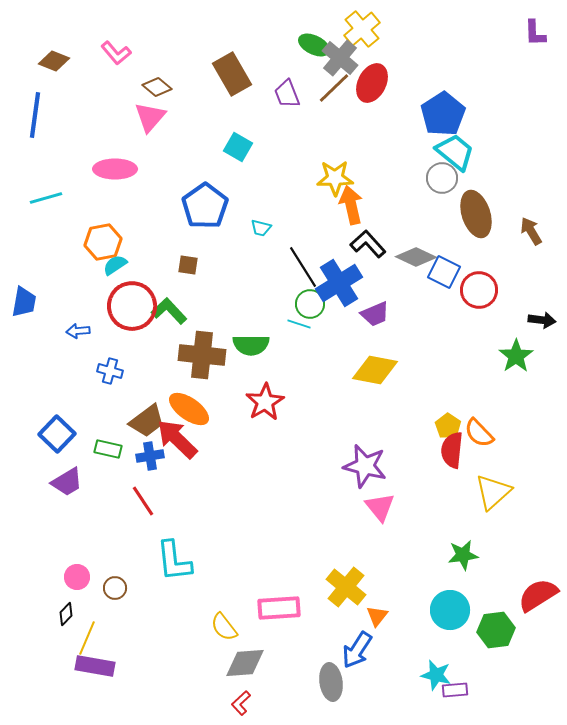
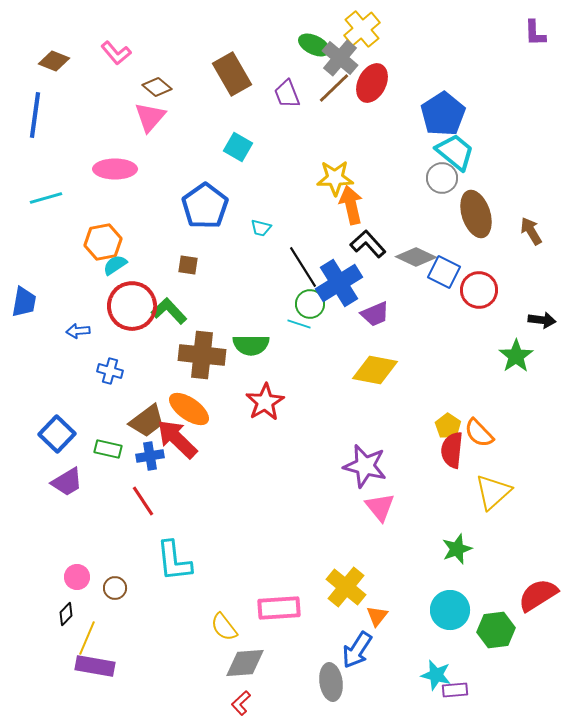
green star at (463, 555): moved 6 px left, 6 px up; rotated 12 degrees counterclockwise
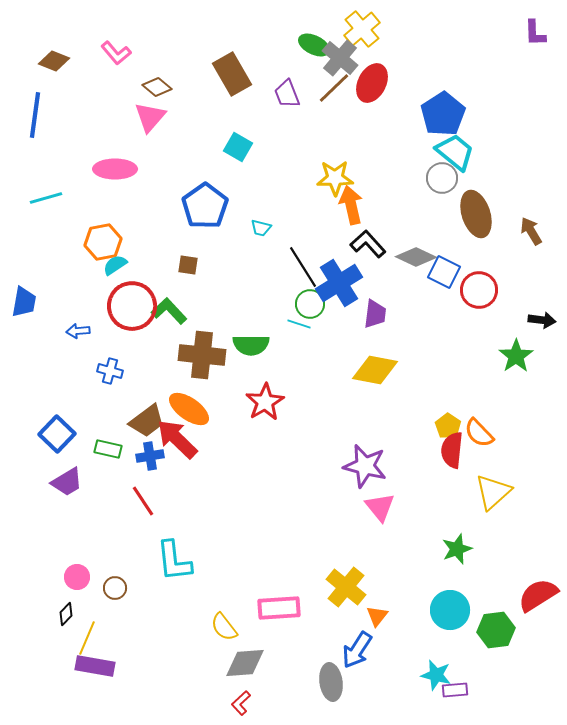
purple trapezoid at (375, 314): rotated 60 degrees counterclockwise
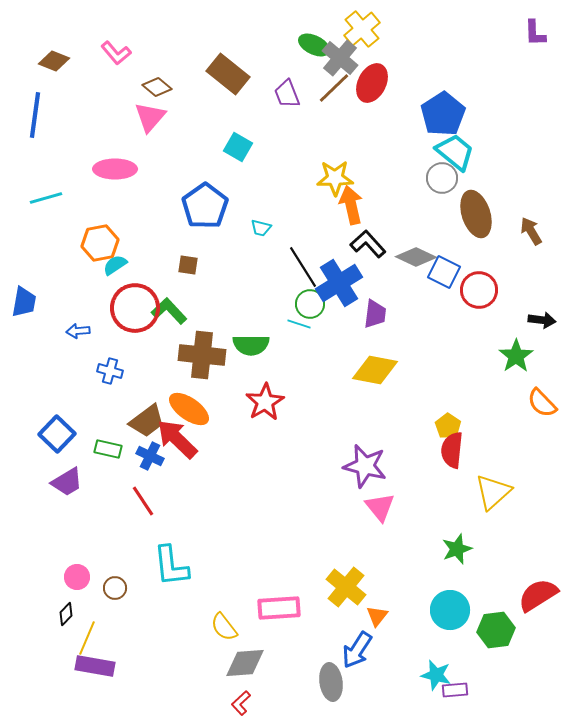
brown rectangle at (232, 74): moved 4 px left; rotated 21 degrees counterclockwise
orange hexagon at (103, 242): moved 3 px left, 1 px down
red circle at (132, 306): moved 3 px right, 2 px down
orange semicircle at (479, 433): moved 63 px right, 30 px up
blue cross at (150, 456): rotated 36 degrees clockwise
cyan L-shape at (174, 561): moved 3 px left, 5 px down
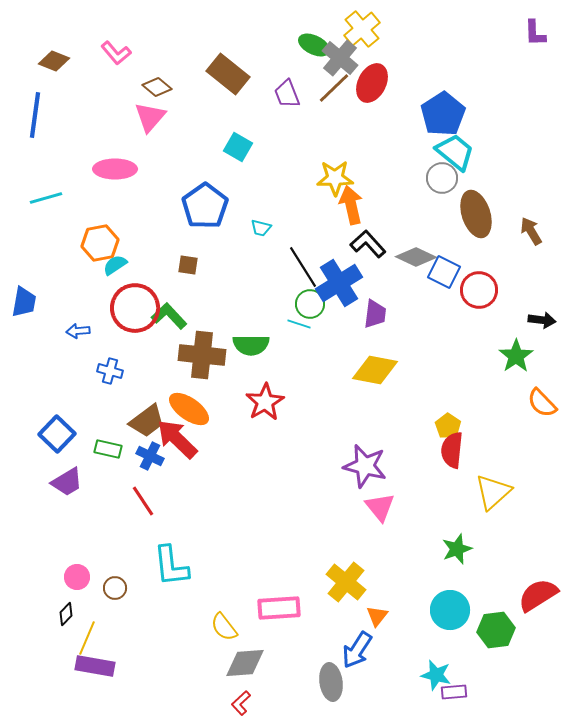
green L-shape at (169, 311): moved 5 px down
yellow cross at (346, 587): moved 5 px up
purple rectangle at (455, 690): moved 1 px left, 2 px down
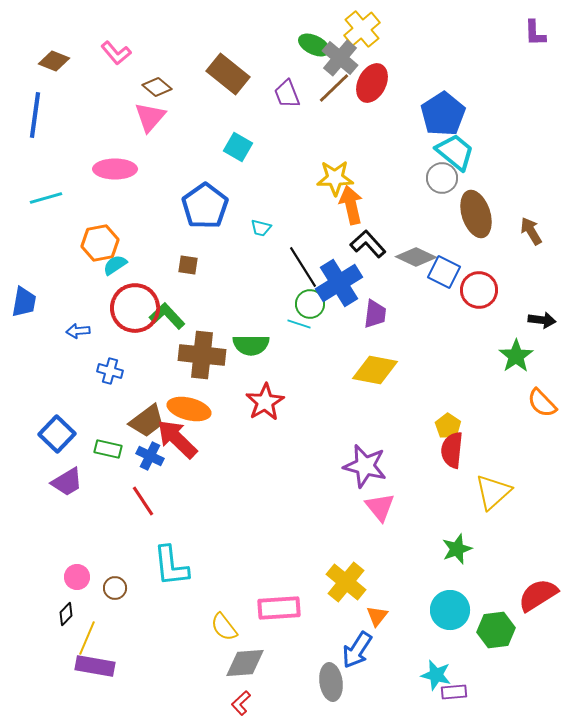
green L-shape at (169, 316): moved 2 px left
orange ellipse at (189, 409): rotated 21 degrees counterclockwise
